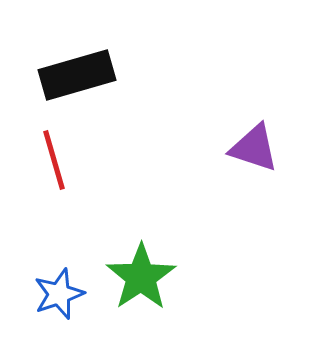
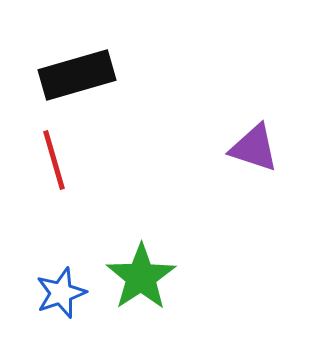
blue star: moved 2 px right, 1 px up
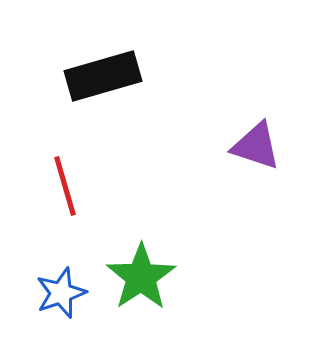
black rectangle: moved 26 px right, 1 px down
purple triangle: moved 2 px right, 2 px up
red line: moved 11 px right, 26 px down
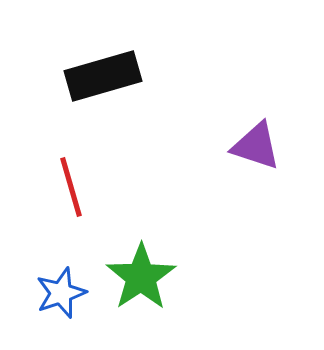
red line: moved 6 px right, 1 px down
